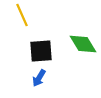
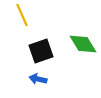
black square: rotated 15 degrees counterclockwise
blue arrow: moved 1 px left, 1 px down; rotated 72 degrees clockwise
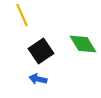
black square: rotated 15 degrees counterclockwise
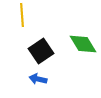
yellow line: rotated 20 degrees clockwise
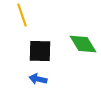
yellow line: rotated 15 degrees counterclockwise
black square: moved 1 px left; rotated 35 degrees clockwise
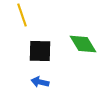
blue arrow: moved 2 px right, 3 px down
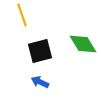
black square: rotated 15 degrees counterclockwise
blue arrow: rotated 12 degrees clockwise
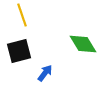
black square: moved 21 px left
blue arrow: moved 5 px right, 9 px up; rotated 102 degrees clockwise
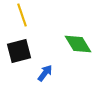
green diamond: moved 5 px left
